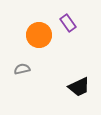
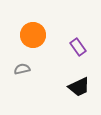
purple rectangle: moved 10 px right, 24 px down
orange circle: moved 6 px left
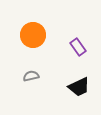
gray semicircle: moved 9 px right, 7 px down
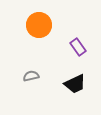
orange circle: moved 6 px right, 10 px up
black trapezoid: moved 4 px left, 3 px up
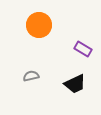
purple rectangle: moved 5 px right, 2 px down; rotated 24 degrees counterclockwise
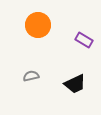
orange circle: moved 1 px left
purple rectangle: moved 1 px right, 9 px up
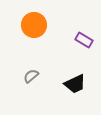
orange circle: moved 4 px left
gray semicircle: rotated 28 degrees counterclockwise
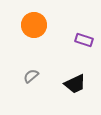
purple rectangle: rotated 12 degrees counterclockwise
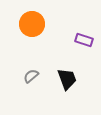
orange circle: moved 2 px left, 1 px up
black trapezoid: moved 8 px left, 5 px up; rotated 85 degrees counterclockwise
